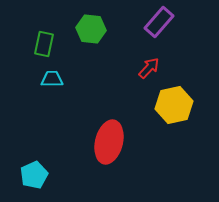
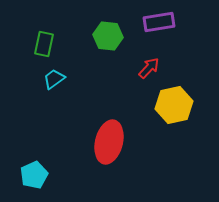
purple rectangle: rotated 40 degrees clockwise
green hexagon: moved 17 px right, 7 px down
cyan trapezoid: moved 2 px right; rotated 35 degrees counterclockwise
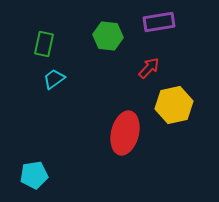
red ellipse: moved 16 px right, 9 px up
cyan pentagon: rotated 16 degrees clockwise
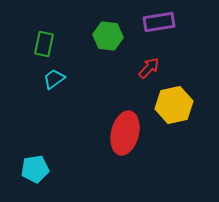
cyan pentagon: moved 1 px right, 6 px up
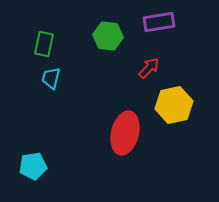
cyan trapezoid: moved 3 px left, 1 px up; rotated 40 degrees counterclockwise
cyan pentagon: moved 2 px left, 3 px up
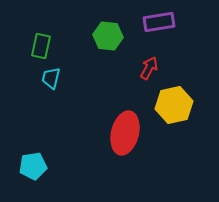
green rectangle: moved 3 px left, 2 px down
red arrow: rotated 15 degrees counterclockwise
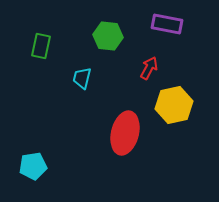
purple rectangle: moved 8 px right, 2 px down; rotated 20 degrees clockwise
cyan trapezoid: moved 31 px right
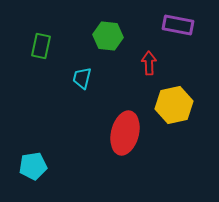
purple rectangle: moved 11 px right, 1 px down
red arrow: moved 5 px up; rotated 30 degrees counterclockwise
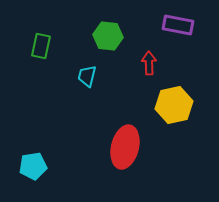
cyan trapezoid: moved 5 px right, 2 px up
red ellipse: moved 14 px down
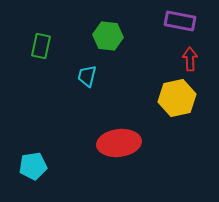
purple rectangle: moved 2 px right, 4 px up
red arrow: moved 41 px right, 4 px up
yellow hexagon: moved 3 px right, 7 px up
red ellipse: moved 6 px left, 4 px up; rotated 69 degrees clockwise
